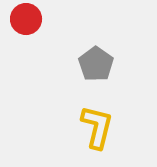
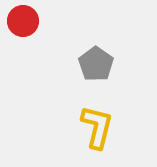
red circle: moved 3 px left, 2 px down
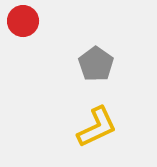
yellow L-shape: rotated 51 degrees clockwise
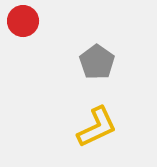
gray pentagon: moved 1 px right, 2 px up
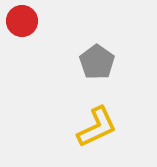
red circle: moved 1 px left
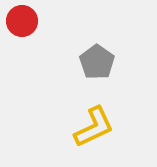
yellow L-shape: moved 3 px left
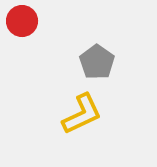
yellow L-shape: moved 12 px left, 13 px up
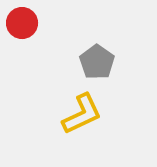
red circle: moved 2 px down
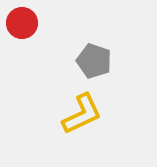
gray pentagon: moved 3 px left, 1 px up; rotated 16 degrees counterclockwise
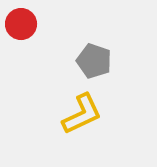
red circle: moved 1 px left, 1 px down
